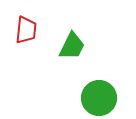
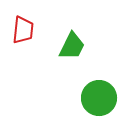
red trapezoid: moved 3 px left
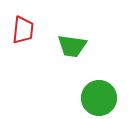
green trapezoid: rotated 72 degrees clockwise
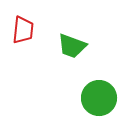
green trapezoid: rotated 12 degrees clockwise
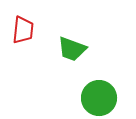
green trapezoid: moved 3 px down
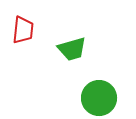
green trapezoid: rotated 36 degrees counterclockwise
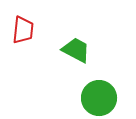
green trapezoid: moved 4 px right, 1 px down; rotated 136 degrees counterclockwise
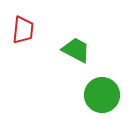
green circle: moved 3 px right, 3 px up
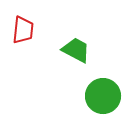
green circle: moved 1 px right, 1 px down
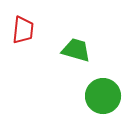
green trapezoid: rotated 12 degrees counterclockwise
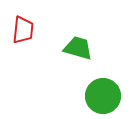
green trapezoid: moved 2 px right, 2 px up
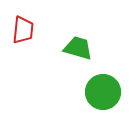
green circle: moved 4 px up
